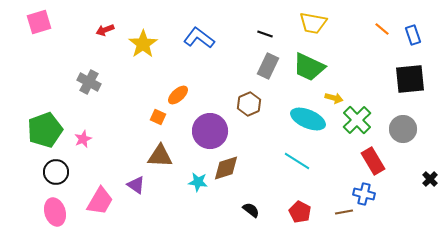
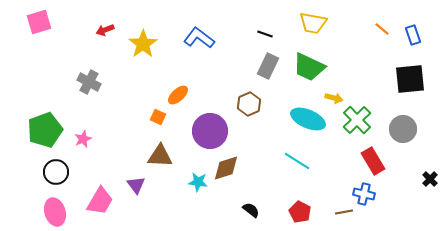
purple triangle: rotated 18 degrees clockwise
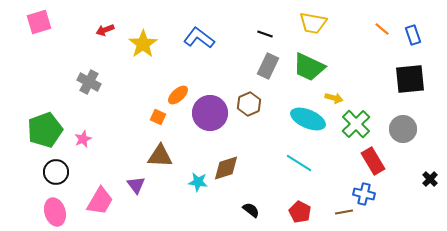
green cross: moved 1 px left, 4 px down
purple circle: moved 18 px up
cyan line: moved 2 px right, 2 px down
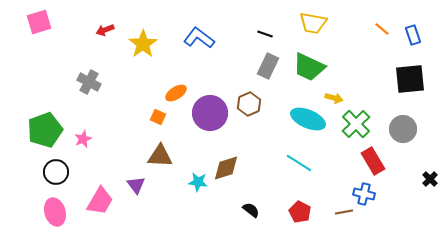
orange ellipse: moved 2 px left, 2 px up; rotated 10 degrees clockwise
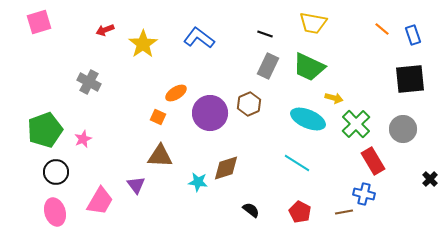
cyan line: moved 2 px left
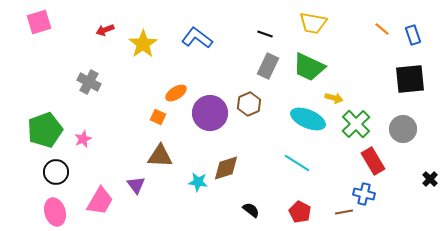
blue L-shape: moved 2 px left
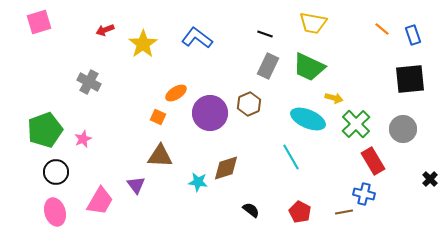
cyan line: moved 6 px left, 6 px up; rotated 28 degrees clockwise
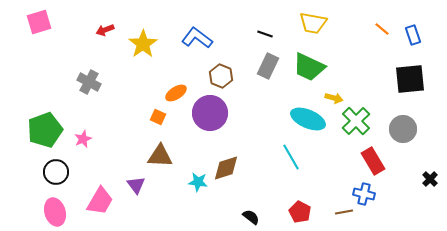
brown hexagon: moved 28 px left, 28 px up; rotated 15 degrees counterclockwise
green cross: moved 3 px up
black semicircle: moved 7 px down
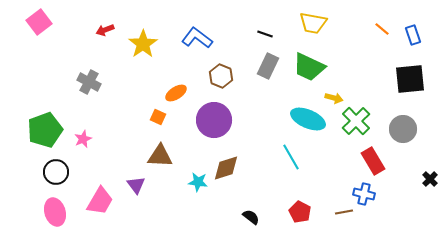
pink square: rotated 20 degrees counterclockwise
purple circle: moved 4 px right, 7 px down
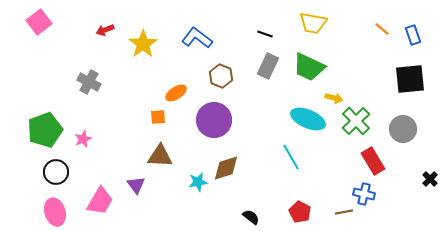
orange square: rotated 28 degrees counterclockwise
cyan star: rotated 18 degrees counterclockwise
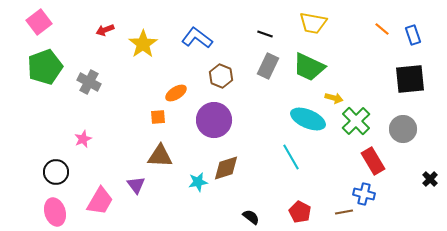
green pentagon: moved 63 px up
